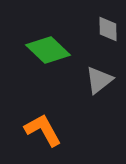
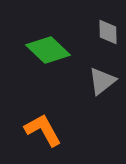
gray diamond: moved 3 px down
gray triangle: moved 3 px right, 1 px down
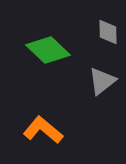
orange L-shape: rotated 21 degrees counterclockwise
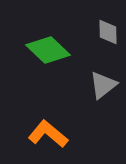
gray triangle: moved 1 px right, 4 px down
orange L-shape: moved 5 px right, 4 px down
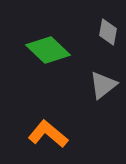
gray diamond: rotated 12 degrees clockwise
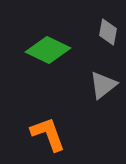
green diamond: rotated 18 degrees counterclockwise
orange L-shape: rotated 30 degrees clockwise
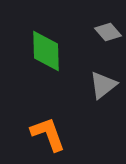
gray diamond: rotated 52 degrees counterclockwise
green diamond: moved 2 px left, 1 px down; rotated 63 degrees clockwise
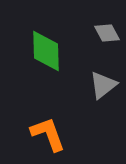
gray diamond: moved 1 px left, 1 px down; rotated 12 degrees clockwise
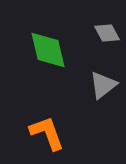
green diamond: moved 2 px right, 1 px up; rotated 12 degrees counterclockwise
orange L-shape: moved 1 px left, 1 px up
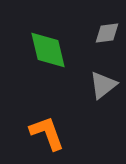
gray diamond: rotated 68 degrees counterclockwise
